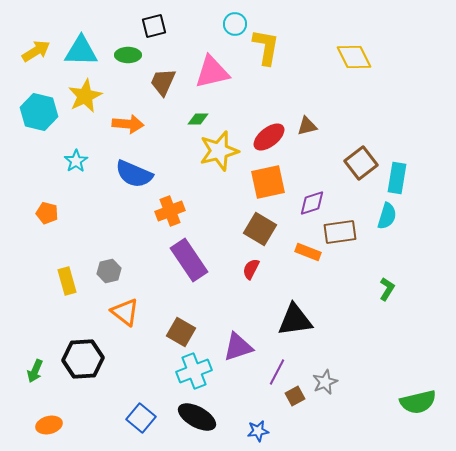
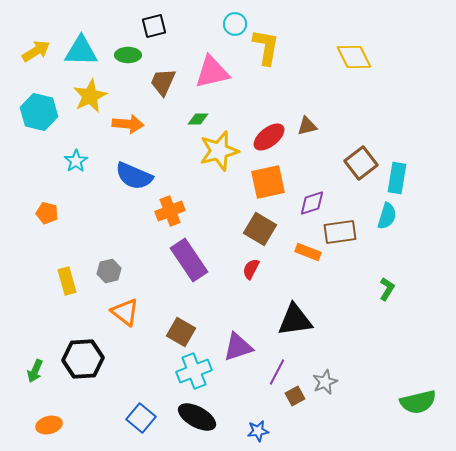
yellow star at (85, 96): moved 5 px right
blue semicircle at (134, 174): moved 2 px down
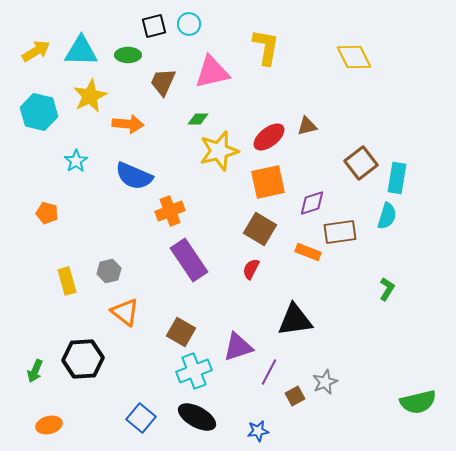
cyan circle at (235, 24): moved 46 px left
purple line at (277, 372): moved 8 px left
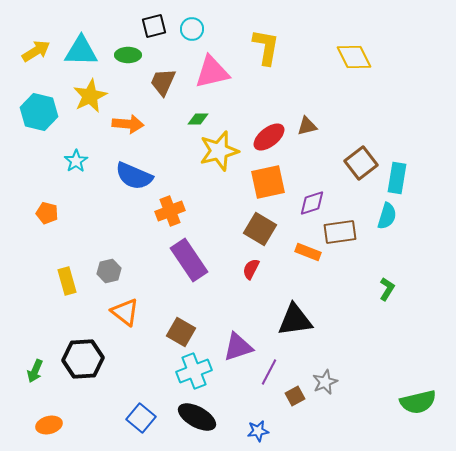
cyan circle at (189, 24): moved 3 px right, 5 px down
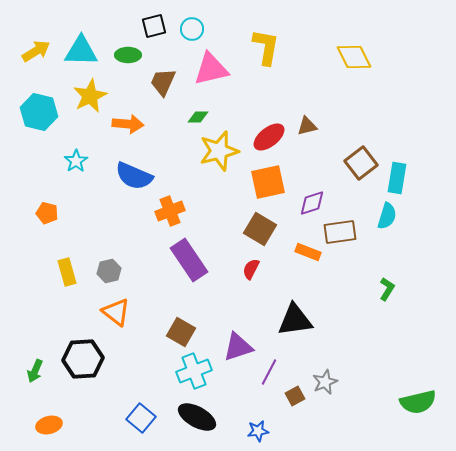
pink triangle at (212, 72): moved 1 px left, 3 px up
green diamond at (198, 119): moved 2 px up
yellow rectangle at (67, 281): moved 9 px up
orange triangle at (125, 312): moved 9 px left
